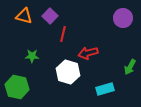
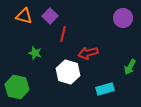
green star: moved 3 px right, 3 px up; rotated 16 degrees clockwise
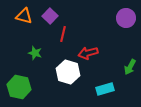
purple circle: moved 3 px right
green hexagon: moved 2 px right
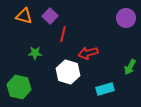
green star: rotated 16 degrees counterclockwise
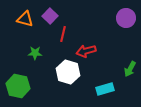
orange triangle: moved 1 px right, 3 px down
red arrow: moved 2 px left, 2 px up
green arrow: moved 2 px down
green hexagon: moved 1 px left, 1 px up
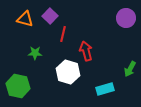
red arrow: rotated 90 degrees clockwise
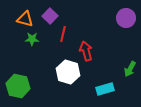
green star: moved 3 px left, 14 px up
